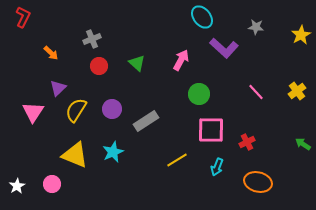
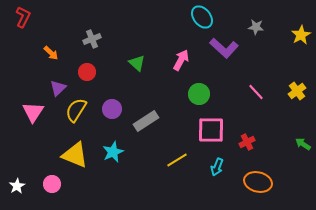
red circle: moved 12 px left, 6 px down
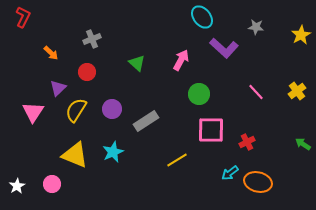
cyan arrow: moved 13 px right, 6 px down; rotated 30 degrees clockwise
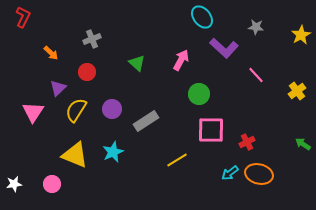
pink line: moved 17 px up
orange ellipse: moved 1 px right, 8 px up
white star: moved 3 px left, 2 px up; rotated 21 degrees clockwise
